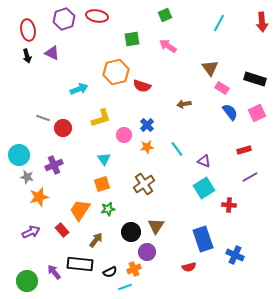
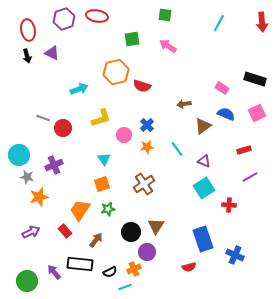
green square at (165, 15): rotated 32 degrees clockwise
brown triangle at (210, 68): moved 7 px left, 58 px down; rotated 30 degrees clockwise
blue semicircle at (230, 112): moved 4 px left, 2 px down; rotated 30 degrees counterclockwise
red rectangle at (62, 230): moved 3 px right, 1 px down
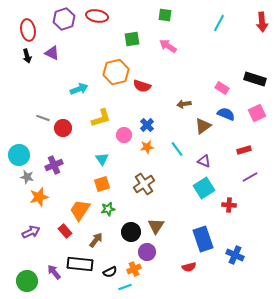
cyan triangle at (104, 159): moved 2 px left
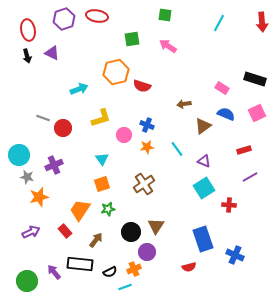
blue cross at (147, 125): rotated 24 degrees counterclockwise
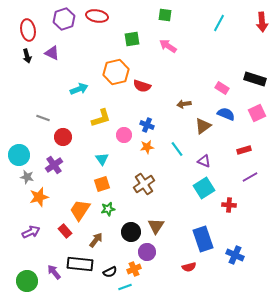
red circle at (63, 128): moved 9 px down
purple cross at (54, 165): rotated 12 degrees counterclockwise
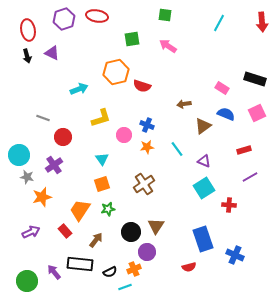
orange star at (39, 197): moved 3 px right
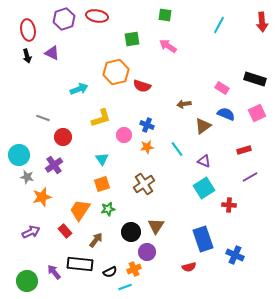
cyan line at (219, 23): moved 2 px down
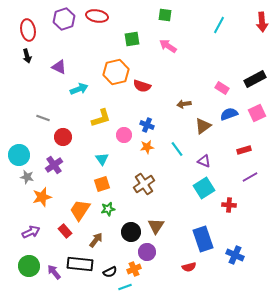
purple triangle at (52, 53): moved 7 px right, 14 px down
black rectangle at (255, 79): rotated 45 degrees counterclockwise
blue semicircle at (226, 114): moved 3 px right; rotated 42 degrees counterclockwise
green circle at (27, 281): moved 2 px right, 15 px up
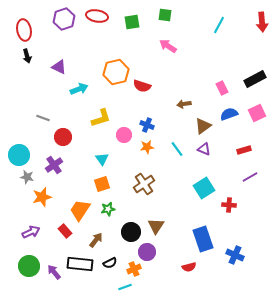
red ellipse at (28, 30): moved 4 px left
green square at (132, 39): moved 17 px up
pink rectangle at (222, 88): rotated 32 degrees clockwise
purple triangle at (204, 161): moved 12 px up
black semicircle at (110, 272): moved 9 px up
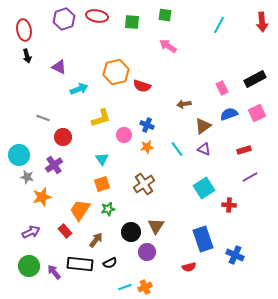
green square at (132, 22): rotated 14 degrees clockwise
orange cross at (134, 269): moved 11 px right, 18 px down
